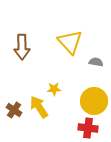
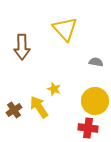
yellow triangle: moved 5 px left, 13 px up
yellow star: rotated 24 degrees clockwise
yellow circle: moved 1 px right
brown cross: rotated 21 degrees clockwise
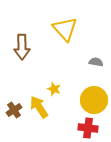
yellow circle: moved 1 px left, 1 px up
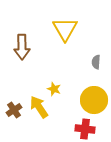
yellow triangle: rotated 12 degrees clockwise
gray semicircle: rotated 96 degrees counterclockwise
red cross: moved 3 px left, 1 px down
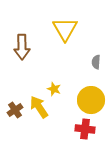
yellow circle: moved 3 px left
brown cross: moved 1 px right
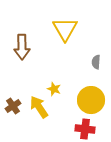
brown cross: moved 2 px left, 4 px up
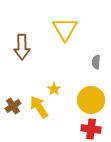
yellow star: rotated 16 degrees clockwise
red cross: moved 6 px right
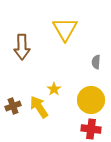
brown cross: rotated 14 degrees clockwise
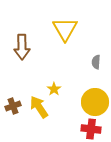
yellow circle: moved 4 px right, 2 px down
